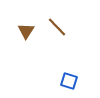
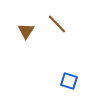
brown line: moved 3 px up
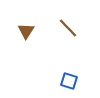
brown line: moved 11 px right, 4 px down
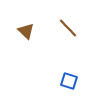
brown triangle: rotated 18 degrees counterclockwise
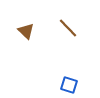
blue square: moved 4 px down
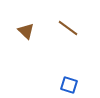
brown line: rotated 10 degrees counterclockwise
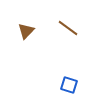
brown triangle: rotated 30 degrees clockwise
